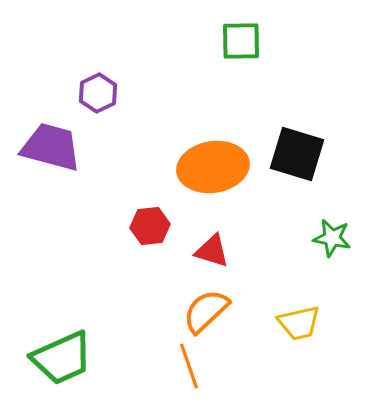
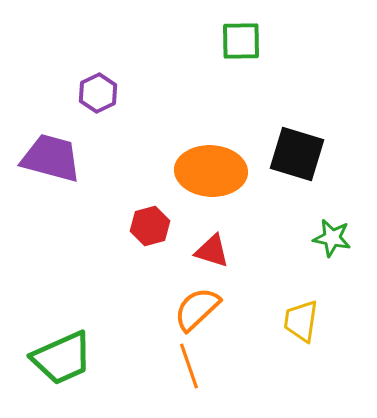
purple trapezoid: moved 11 px down
orange ellipse: moved 2 px left, 4 px down; rotated 12 degrees clockwise
red hexagon: rotated 9 degrees counterclockwise
orange semicircle: moved 9 px left, 2 px up
yellow trapezoid: moved 2 px right, 2 px up; rotated 111 degrees clockwise
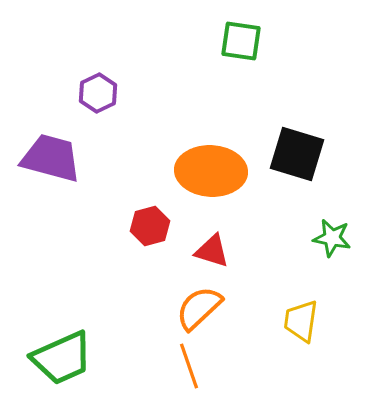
green square: rotated 9 degrees clockwise
orange semicircle: moved 2 px right, 1 px up
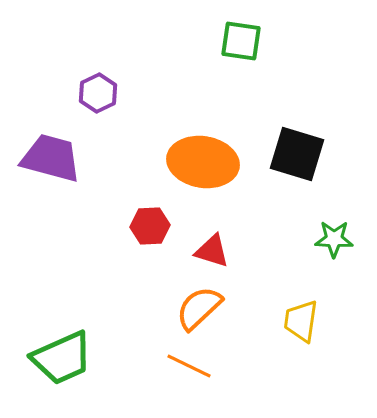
orange ellipse: moved 8 px left, 9 px up; rotated 6 degrees clockwise
red hexagon: rotated 12 degrees clockwise
green star: moved 2 px right, 1 px down; rotated 9 degrees counterclockwise
orange line: rotated 45 degrees counterclockwise
